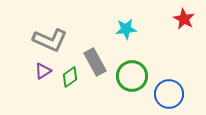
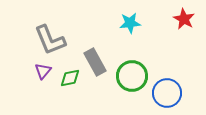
cyan star: moved 4 px right, 6 px up
gray L-shape: rotated 44 degrees clockwise
purple triangle: rotated 18 degrees counterclockwise
green diamond: moved 1 px down; rotated 25 degrees clockwise
blue circle: moved 2 px left, 1 px up
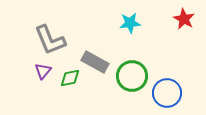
gray rectangle: rotated 32 degrees counterclockwise
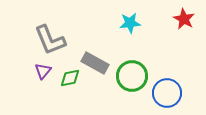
gray rectangle: moved 1 px down
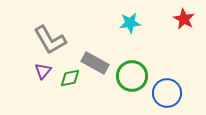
gray L-shape: rotated 8 degrees counterclockwise
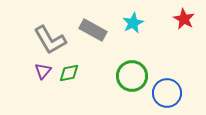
cyan star: moved 3 px right; rotated 20 degrees counterclockwise
gray rectangle: moved 2 px left, 33 px up
green diamond: moved 1 px left, 5 px up
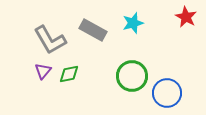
red star: moved 2 px right, 2 px up
cyan star: rotated 10 degrees clockwise
green diamond: moved 1 px down
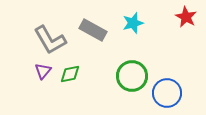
green diamond: moved 1 px right
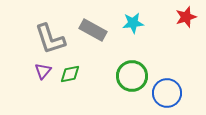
red star: rotated 25 degrees clockwise
cyan star: rotated 10 degrees clockwise
gray L-shape: moved 1 px up; rotated 12 degrees clockwise
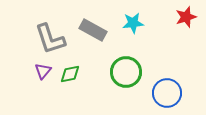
green circle: moved 6 px left, 4 px up
